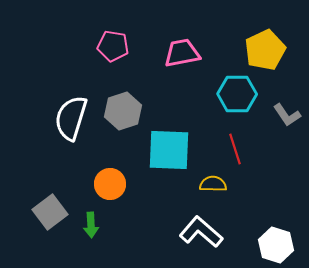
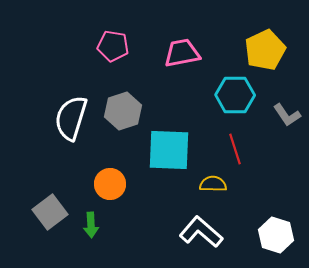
cyan hexagon: moved 2 px left, 1 px down
white hexagon: moved 10 px up
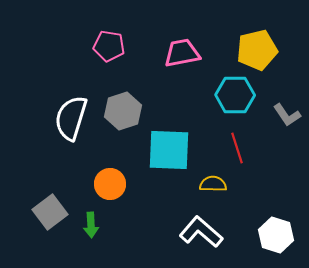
pink pentagon: moved 4 px left
yellow pentagon: moved 8 px left; rotated 12 degrees clockwise
red line: moved 2 px right, 1 px up
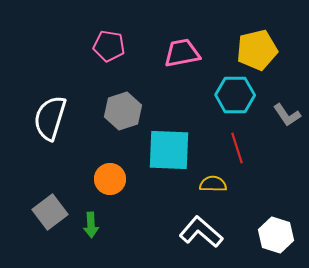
white semicircle: moved 21 px left
orange circle: moved 5 px up
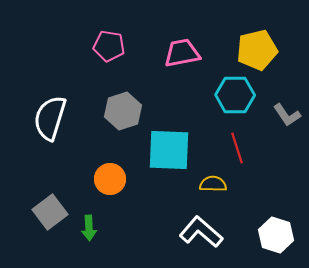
green arrow: moved 2 px left, 3 px down
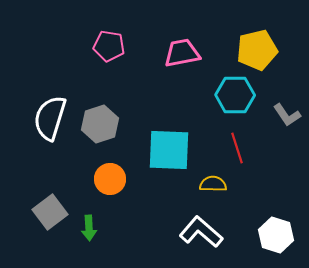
gray hexagon: moved 23 px left, 13 px down
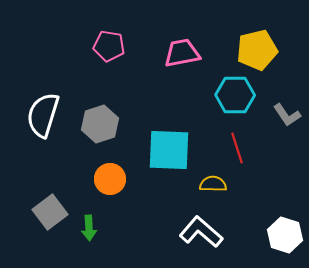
white semicircle: moved 7 px left, 3 px up
white hexagon: moved 9 px right
